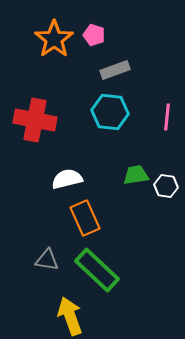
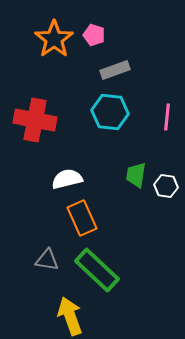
green trapezoid: rotated 72 degrees counterclockwise
orange rectangle: moved 3 px left
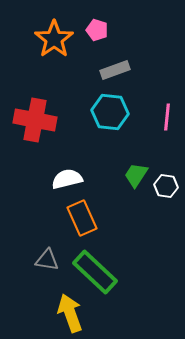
pink pentagon: moved 3 px right, 5 px up
green trapezoid: rotated 24 degrees clockwise
green rectangle: moved 2 px left, 2 px down
yellow arrow: moved 3 px up
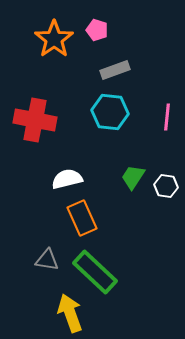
green trapezoid: moved 3 px left, 2 px down
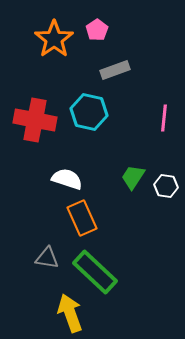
pink pentagon: rotated 20 degrees clockwise
cyan hexagon: moved 21 px left; rotated 6 degrees clockwise
pink line: moved 3 px left, 1 px down
white semicircle: rotated 32 degrees clockwise
gray triangle: moved 2 px up
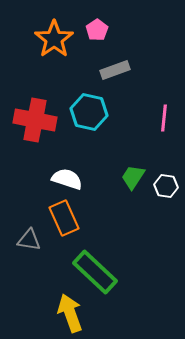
orange rectangle: moved 18 px left
gray triangle: moved 18 px left, 18 px up
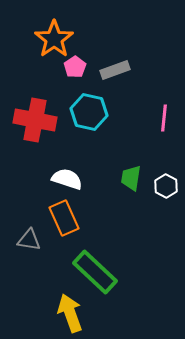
pink pentagon: moved 22 px left, 37 px down
green trapezoid: moved 2 px left, 1 px down; rotated 24 degrees counterclockwise
white hexagon: rotated 20 degrees clockwise
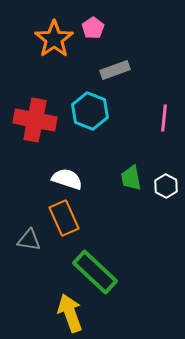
pink pentagon: moved 18 px right, 39 px up
cyan hexagon: moved 1 px right, 1 px up; rotated 9 degrees clockwise
green trapezoid: rotated 20 degrees counterclockwise
